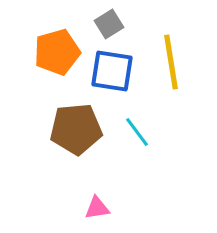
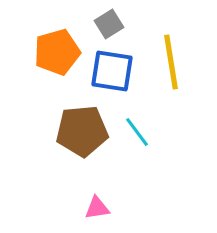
brown pentagon: moved 6 px right, 2 px down
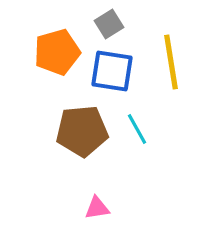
cyan line: moved 3 px up; rotated 8 degrees clockwise
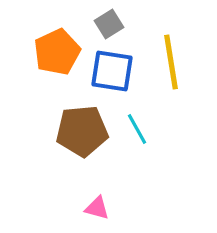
orange pentagon: rotated 9 degrees counterclockwise
pink triangle: rotated 24 degrees clockwise
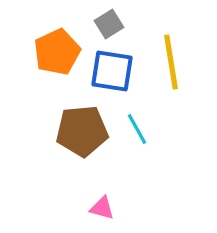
pink triangle: moved 5 px right
